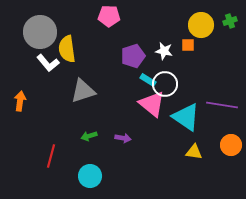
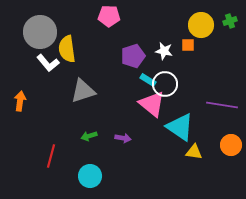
cyan triangle: moved 6 px left, 10 px down
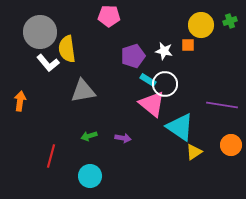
gray triangle: rotated 8 degrees clockwise
yellow triangle: rotated 42 degrees counterclockwise
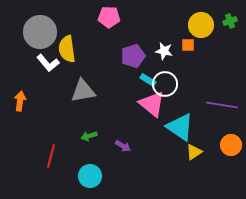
pink pentagon: moved 1 px down
purple arrow: moved 8 px down; rotated 21 degrees clockwise
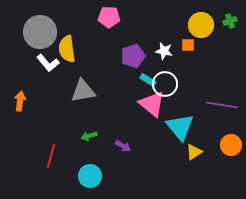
cyan triangle: rotated 16 degrees clockwise
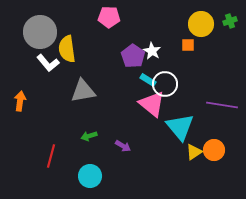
yellow circle: moved 1 px up
white star: moved 12 px left; rotated 18 degrees clockwise
purple pentagon: rotated 20 degrees counterclockwise
orange circle: moved 17 px left, 5 px down
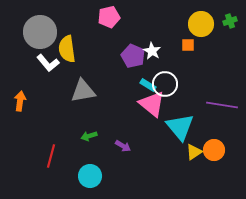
pink pentagon: rotated 15 degrees counterclockwise
purple pentagon: rotated 10 degrees counterclockwise
cyan rectangle: moved 5 px down
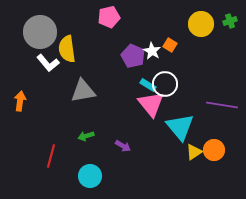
orange square: moved 18 px left; rotated 32 degrees clockwise
pink triangle: moved 1 px left; rotated 12 degrees clockwise
green arrow: moved 3 px left
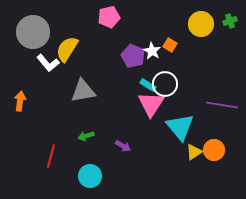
gray circle: moved 7 px left
yellow semicircle: rotated 40 degrees clockwise
pink triangle: rotated 12 degrees clockwise
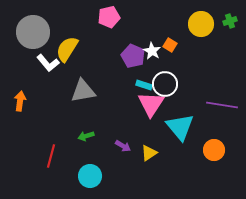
cyan rectangle: moved 4 px left; rotated 14 degrees counterclockwise
yellow triangle: moved 45 px left, 1 px down
